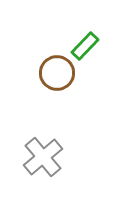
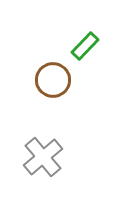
brown circle: moved 4 px left, 7 px down
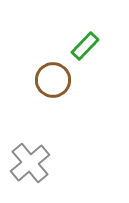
gray cross: moved 13 px left, 6 px down
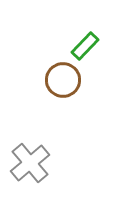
brown circle: moved 10 px right
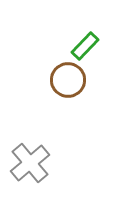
brown circle: moved 5 px right
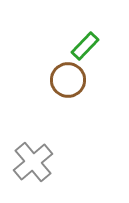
gray cross: moved 3 px right, 1 px up
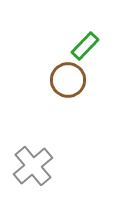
gray cross: moved 4 px down
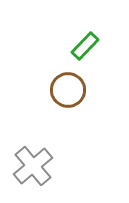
brown circle: moved 10 px down
